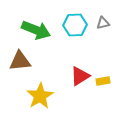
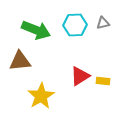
yellow rectangle: rotated 16 degrees clockwise
yellow star: moved 1 px right
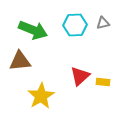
green arrow: moved 3 px left
red triangle: rotated 10 degrees counterclockwise
yellow rectangle: moved 1 px down
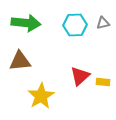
green arrow: moved 7 px left, 7 px up; rotated 16 degrees counterclockwise
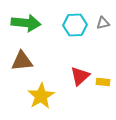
brown triangle: moved 2 px right
